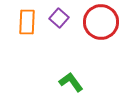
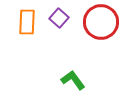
green L-shape: moved 2 px right, 2 px up
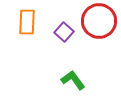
purple square: moved 5 px right, 14 px down
red circle: moved 2 px left, 1 px up
